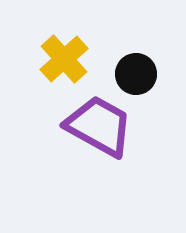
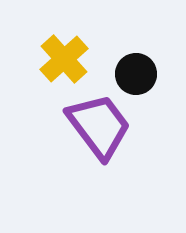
purple trapezoid: rotated 24 degrees clockwise
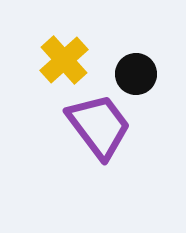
yellow cross: moved 1 px down
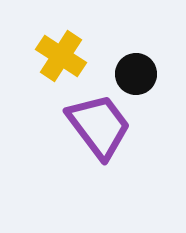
yellow cross: moved 3 px left, 4 px up; rotated 15 degrees counterclockwise
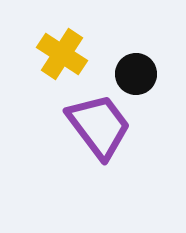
yellow cross: moved 1 px right, 2 px up
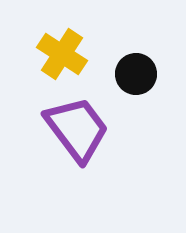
purple trapezoid: moved 22 px left, 3 px down
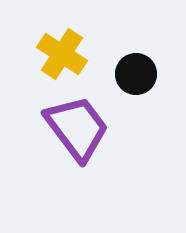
purple trapezoid: moved 1 px up
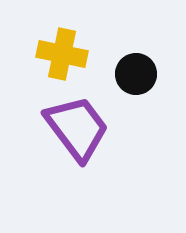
yellow cross: rotated 21 degrees counterclockwise
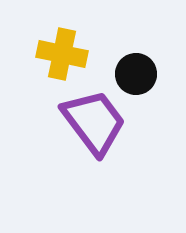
purple trapezoid: moved 17 px right, 6 px up
